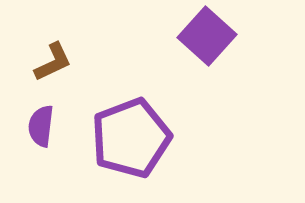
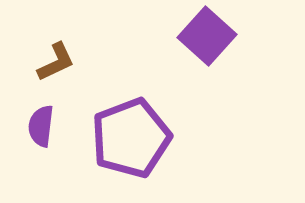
brown L-shape: moved 3 px right
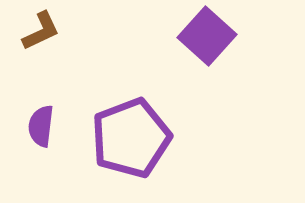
brown L-shape: moved 15 px left, 31 px up
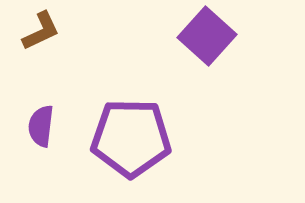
purple pentagon: rotated 22 degrees clockwise
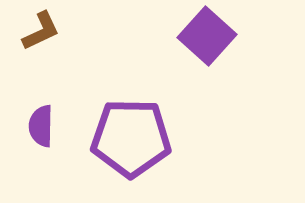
purple semicircle: rotated 6 degrees counterclockwise
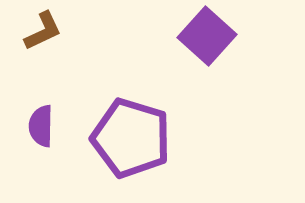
brown L-shape: moved 2 px right
purple pentagon: rotated 16 degrees clockwise
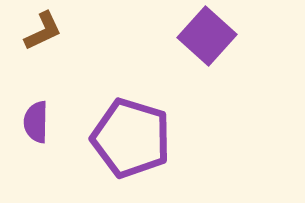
purple semicircle: moved 5 px left, 4 px up
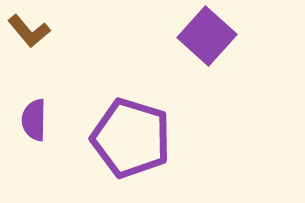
brown L-shape: moved 14 px left; rotated 75 degrees clockwise
purple semicircle: moved 2 px left, 2 px up
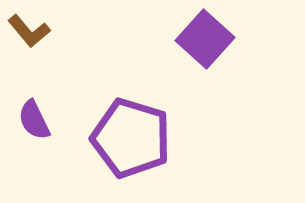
purple square: moved 2 px left, 3 px down
purple semicircle: rotated 27 degrees counterclockwise
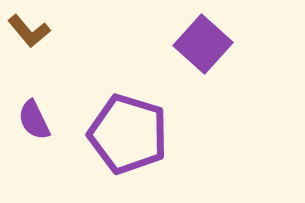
purple square: moved 2 px left, 5 px down
purple pentagon: moved 3 px left, 4 px up
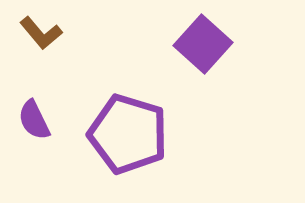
brown L-shape: moved 12 px right, 2 px down
